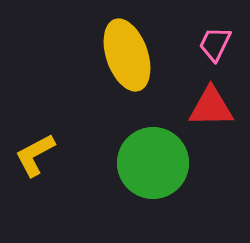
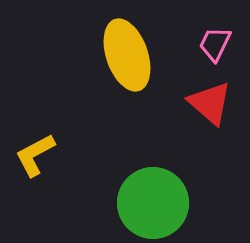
red triangle: moved 1 px left, 4 px up; rotated 42 degrees clockwise
green circle: moved 40 px down
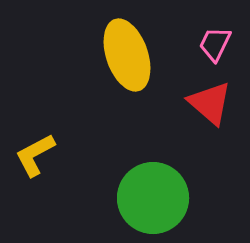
green circle: moved 5 px up
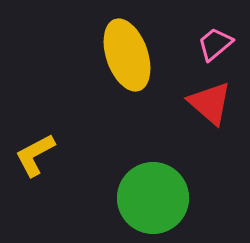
pink trapezoid: rotated 24 degrees clockwise
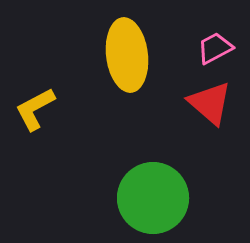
pink trapezoid: moved 4 px down; rotated 12 degrees clockwise
yellow ellipse: rotated 12 degrees clockwise
yellow L-shape: moved 46 px up
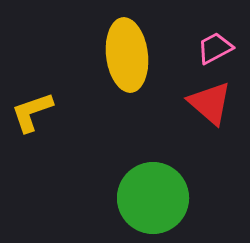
yellow L-shape: moved 3 px left, 3 px down; rotated 9 degrees clockwise
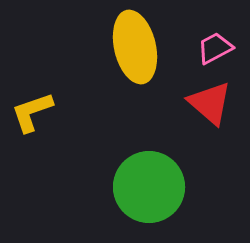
yellow ellipse: moved 8 px right, 8 px up; rotated 6 degrees counterclockwise
green circle: moved 4 px left, 11 px up
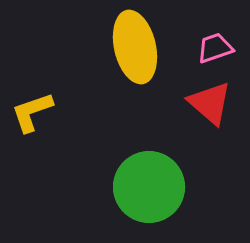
pink trapezoid: rotated 9 degrees clockwise
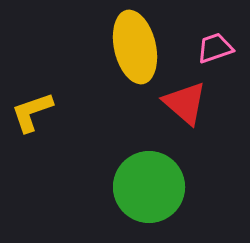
red triangle: moved 25 px left
